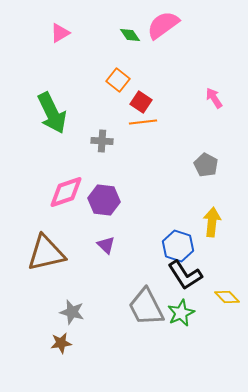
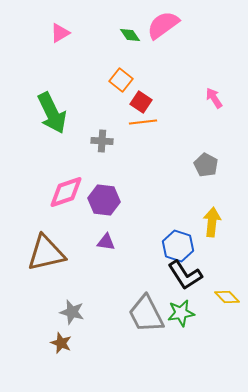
orange square: moved 3 px right
purple triangle: moved 3 px up; rotated 36 degrees counterclockwise
gray trapezoid: moved 7 px down
green star: rotated 16 degrees clockwise
brown star: rotated 30 degrees clockwise
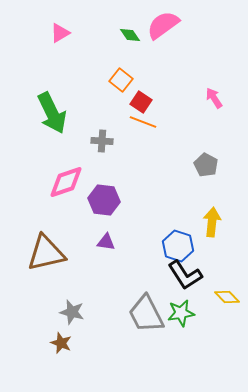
orange line: rotated 28 degrees clockwise
pink diamond: moved 10 px up
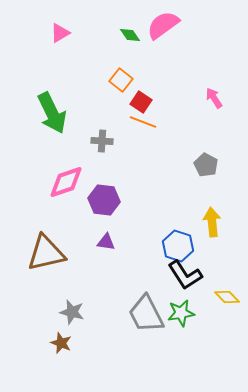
yellow arrow: rotated 12 degrees counterclockwise
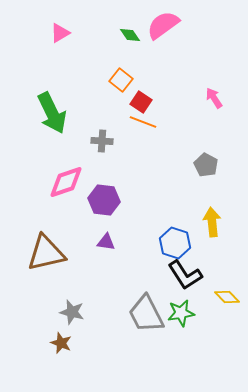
blue hexagon: moved 3 px left, 3 px up
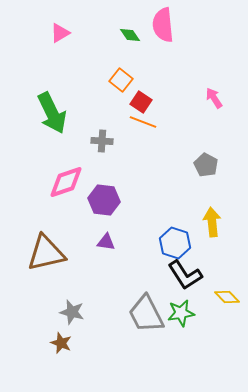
pink semicircle: rotated 60 degrees counterclockwise
